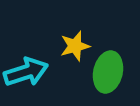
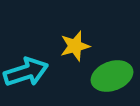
green ellipse: moved 4 px right, 4 px down; rotated 57 degrees clockwise
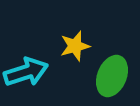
green ellipse: rotated 48 degrees counterclockwise
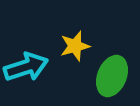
cyan arrow: moved 5 px up
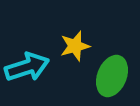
cyan arrow: moved 1 px right
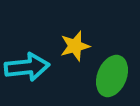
cyan arrow: rotated 12 degrees clockwise
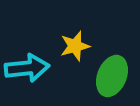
cyan arrow: moved 1 px down
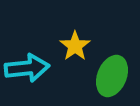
yellow star: rotated 20 degrees counterclockwise
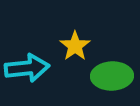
green ellipse: rotated 66 degrees clockwise
